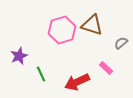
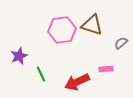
pink hexagon: rotated 8 degrees clockwise
pink rectangle: moved 1 px down; rotated 48 degrees counterclockwise
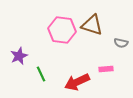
pink hexagon: rotated 16 degrees clockwise
gray semicircle: rotated 128 degrees counterclockwise
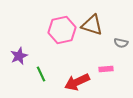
pink hexagon: rotated 20 degrees counterclockwise
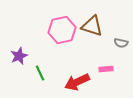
brown triangle: moved 1 px down
green line: moved 1 px left, 1 px up
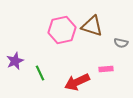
purple star: moved 4 px left, 5 px down
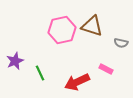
pink rectangle: rotated 32 degrees clockwise
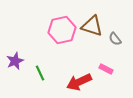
gray semicircle: moved 6 px left, 4 px up; rotated 40 degrees clockwise
red arrow: moved 2 px right
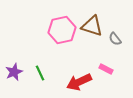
purple star: moved 1 px left, 11 px down
